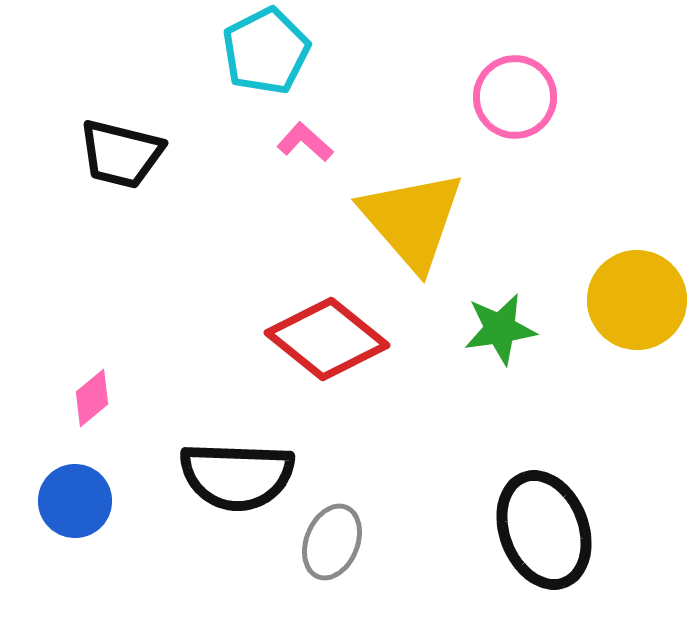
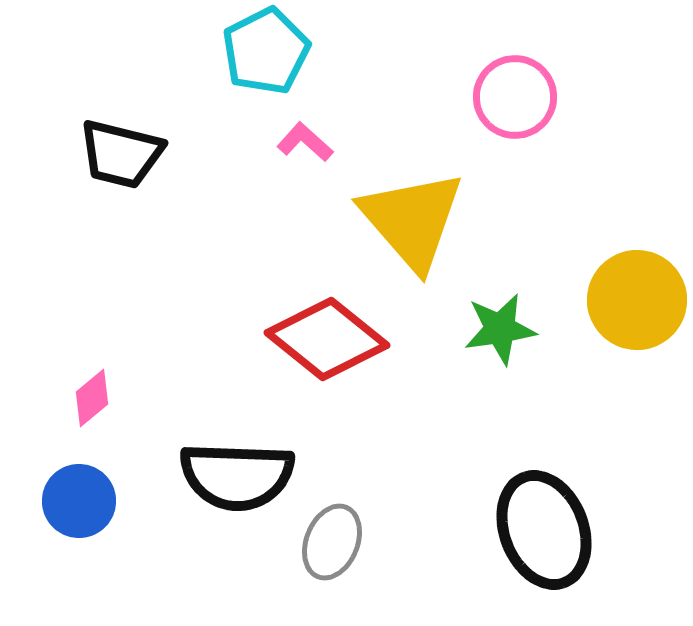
blue circle: moved 4 px right
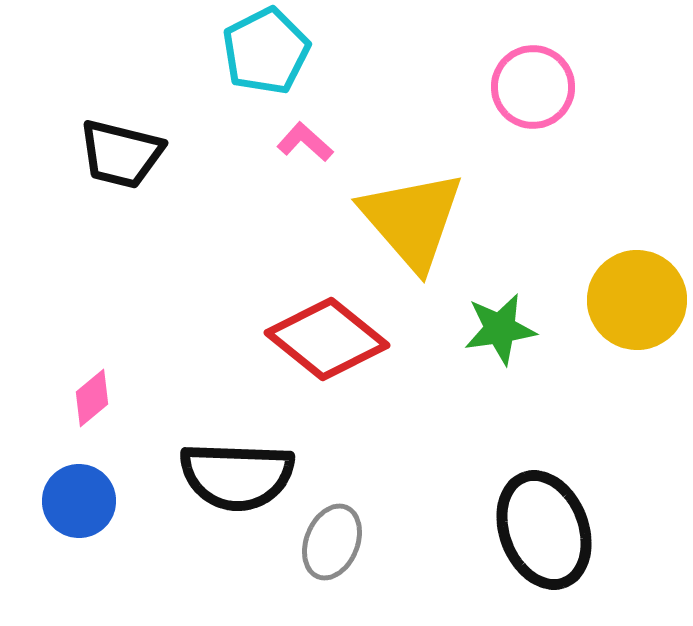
pink circle: moved 18 px right, 10 px up
